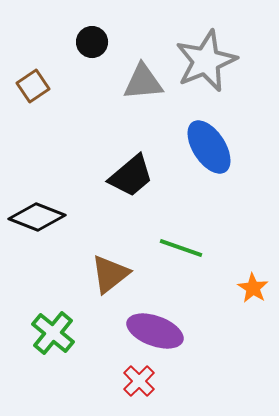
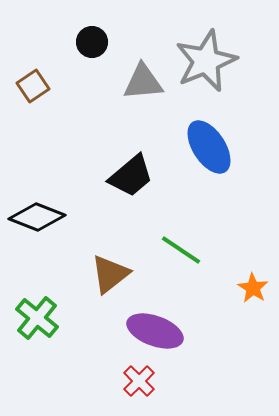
green line: moved 2 px down; rotated 15 degrees clockwise
green cross: moved 16 px left, 15 px up
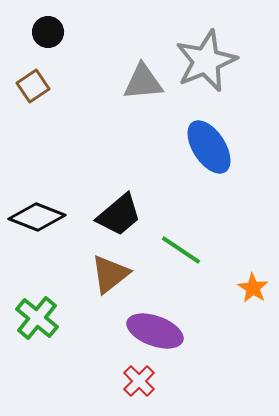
black circle: moved 44 px left, 10 px up
black trapezoid: moved 12 px left, 39 px down
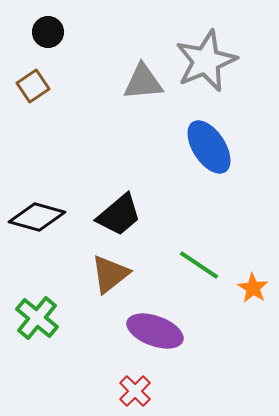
black diamond: rotated 6 degrees counterclockwise
green line: moved 18 px right, 15 px down
red cross: moved 4 px left, 10 px down
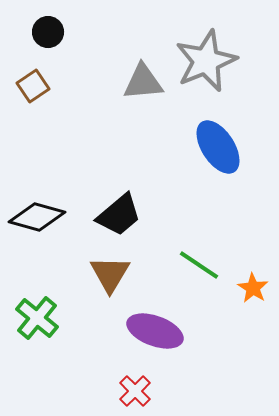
blue ellipse: moved 9 px right
brown triangle: rotated 21 degrees counterclockwise
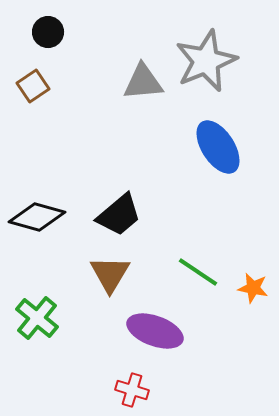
green line: moved 1 px left, 7 px down
orange star: rotated 20 degrees counterclockwise
red cross: moved 3 px left, 1 px up; rotated 28 degrees counterclockwise
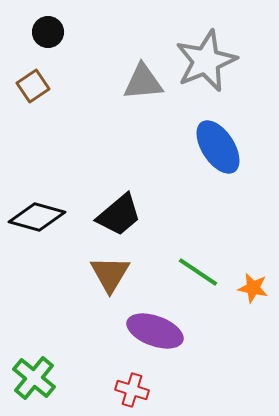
green cross: moved 3 px left, 60 px down
